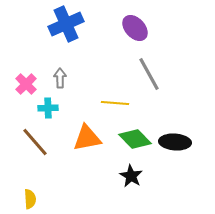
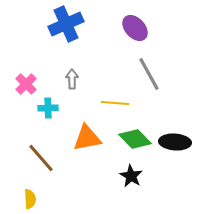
gray arrow: moved 12 px right, 1 px down
brown line: moved 6 px right, 16 px down
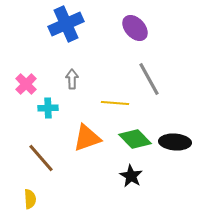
gray line: moved 5 px down
orange triangle: rotated 8 degrees counterclockwise
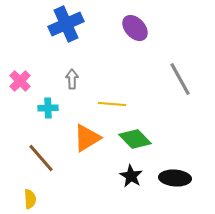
gray line: moved 31 px right
pink cross: moved 6 px left, 3 px up
yellow line: moved 3 px left, 1 px down
orange triangle: rotated 12 degrees counterclockwise
black ellipse: moved 36 px down
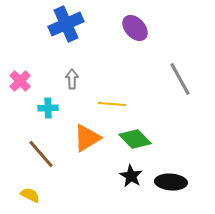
brown line: moved 4 px up
black ellipse: moved 4 px left, 4 px down
yellow semicircle: moved 4 px up; rotated 60 degrees counterclockwise
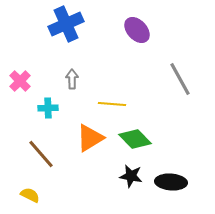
purple ellipse: moved 2 px right, 2 px down
orange triangle: moved 3 px right
black star: rotated 20 degrees counterclockwise
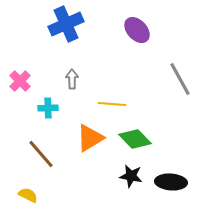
yellow semicircle: moved 2 px left
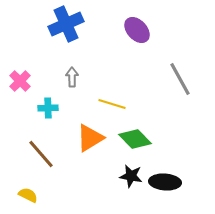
gray arrow: moved 2 px up
yellow line: rotated 12 degrees clockwise
black ellipse: moved 6 px left
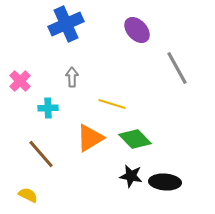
gray line: moved 3 px left, 11 px up
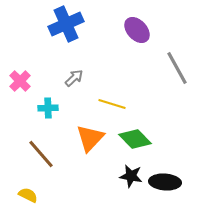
gray arrow: moved 2 px right, 1 px down; rotated 48 degrees clockwise
orange triangle: rotated 16 degrees counterclockwise
